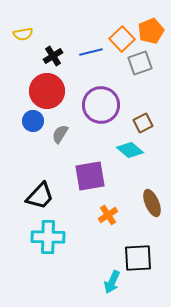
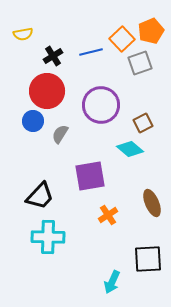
cyan diamond: moved 1 px up
black square: moved 10 px right, 1 px down
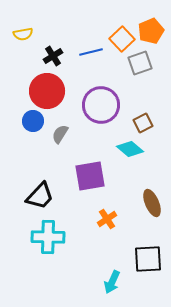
orange cross: moved 1 px left, 4 px down
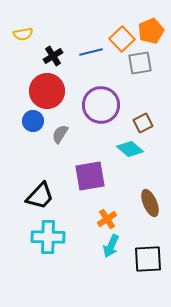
gray square: rotated 10 degrees clockwise
brown ellipse: moved 2 px left
cyan arrow: moved 1 px left, 36 px up
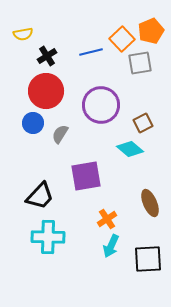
black cross: moved 6 px left
red circle: moved 1 px left
blue circle: moved 2 px down
purple square: moved 4 px left
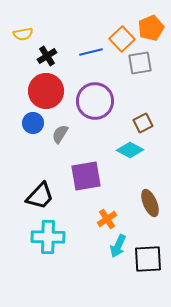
orange pentagon: moved 3 px up
purple circle: moved 6 px left, 4 px up
cyan diamond: moved 1 px down; rotated 12 degrees counterclockwise
cyan arrow: moved 7 px right
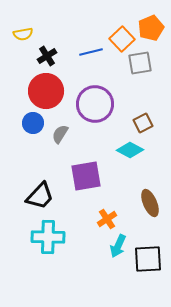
purple circle: moved 3 px down
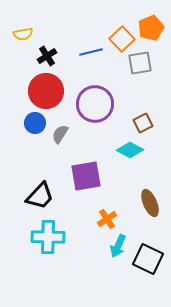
blue circle: moved 2 px right
black square: rotated 28 degrees clockwise
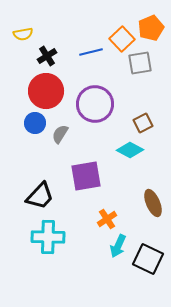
brown ellipse: moved 3 px right
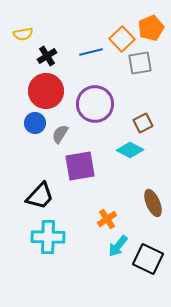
purple square: moved 6 px left, 10 px up
cyan arrow: rotated 15 degrees clockwise
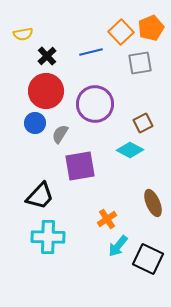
orange square: moved 1 px left, 7 px up
black cross: rotated 12 degrees counterclockwise
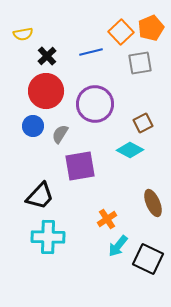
blue circle: moved 2 px left, 3 px down
